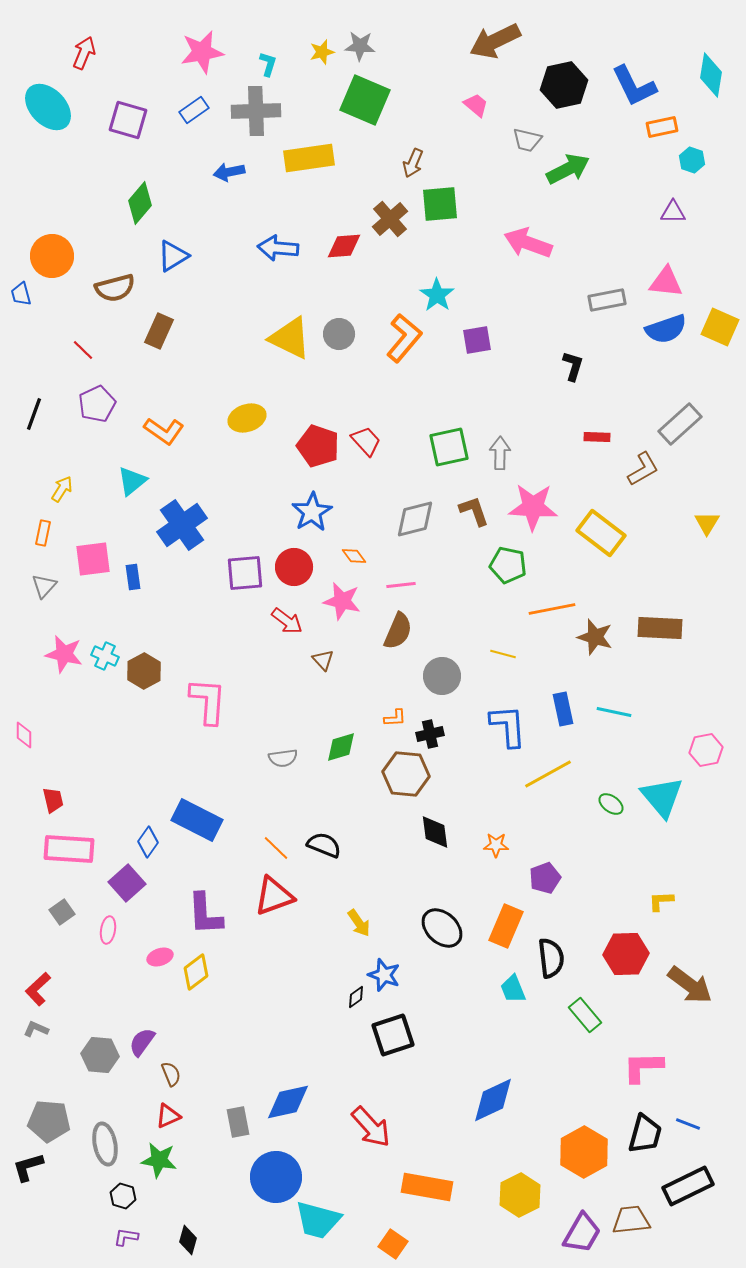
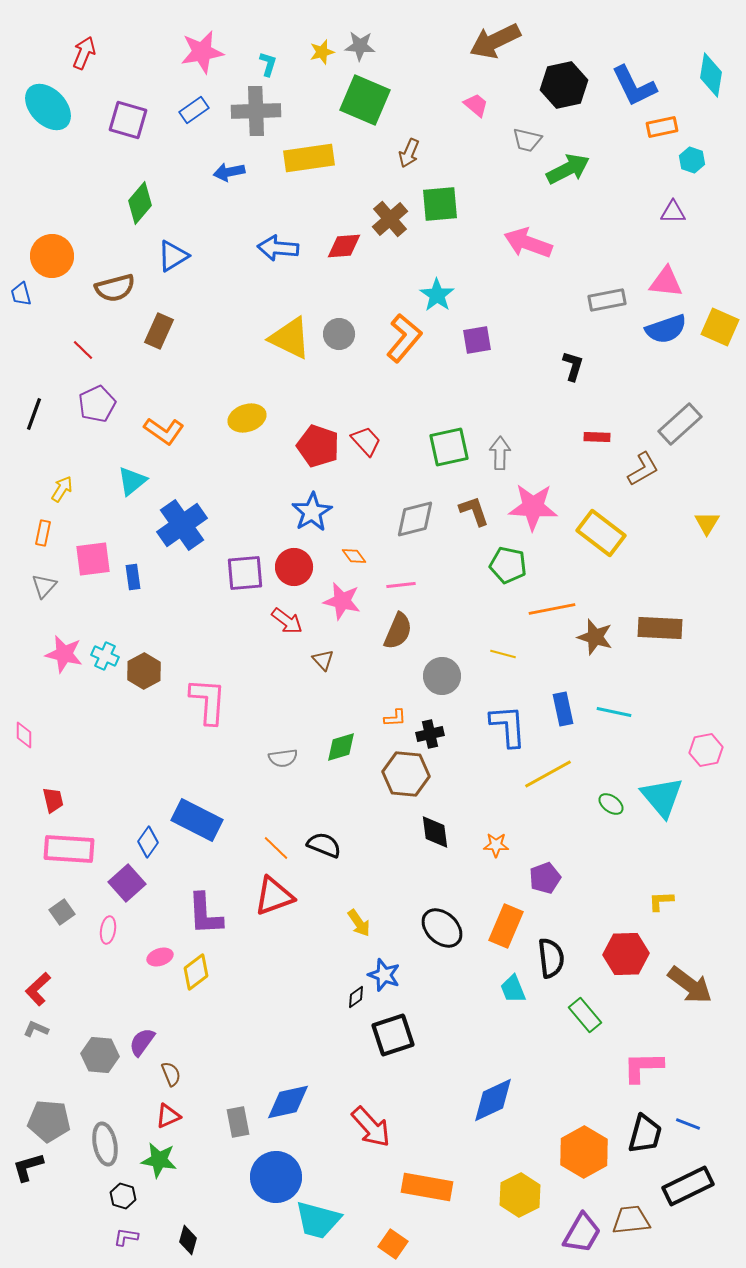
brown arrow at (413, 163): moved 4 px left, 10 px up
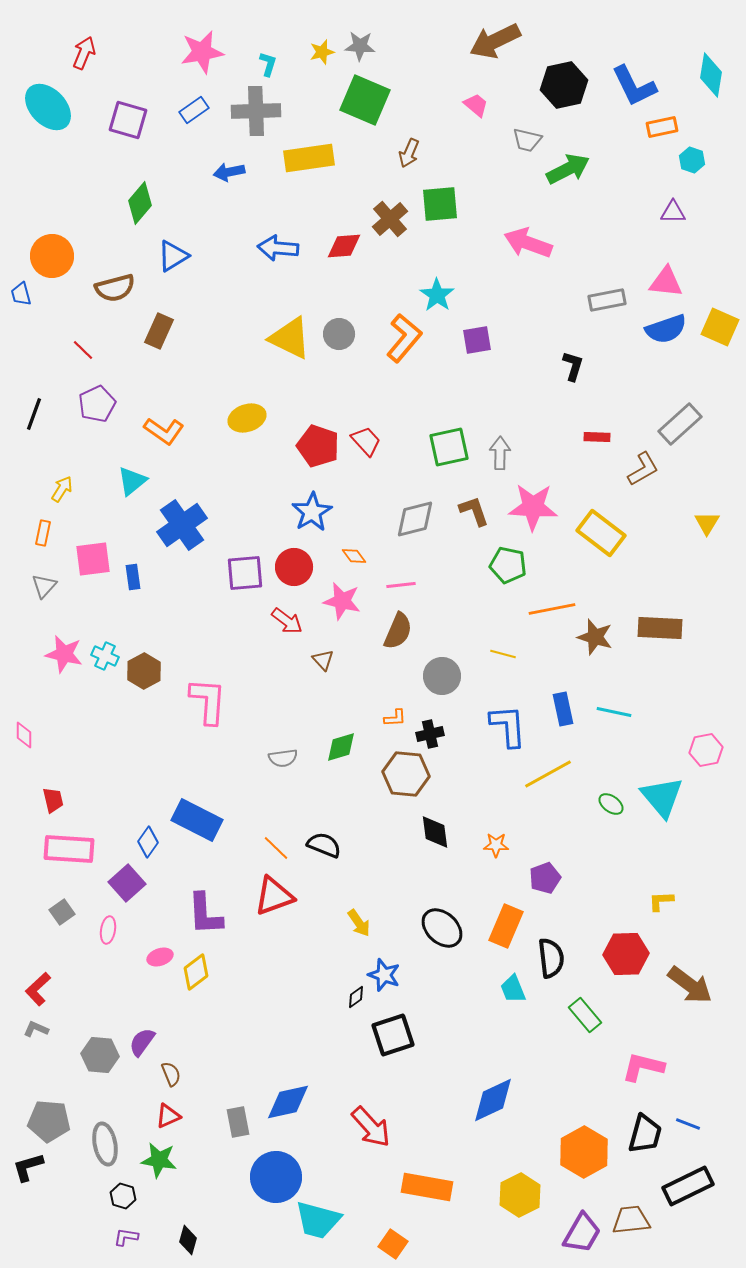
pink L-shape at (643, 1067): rotated 15 degrees clockwise
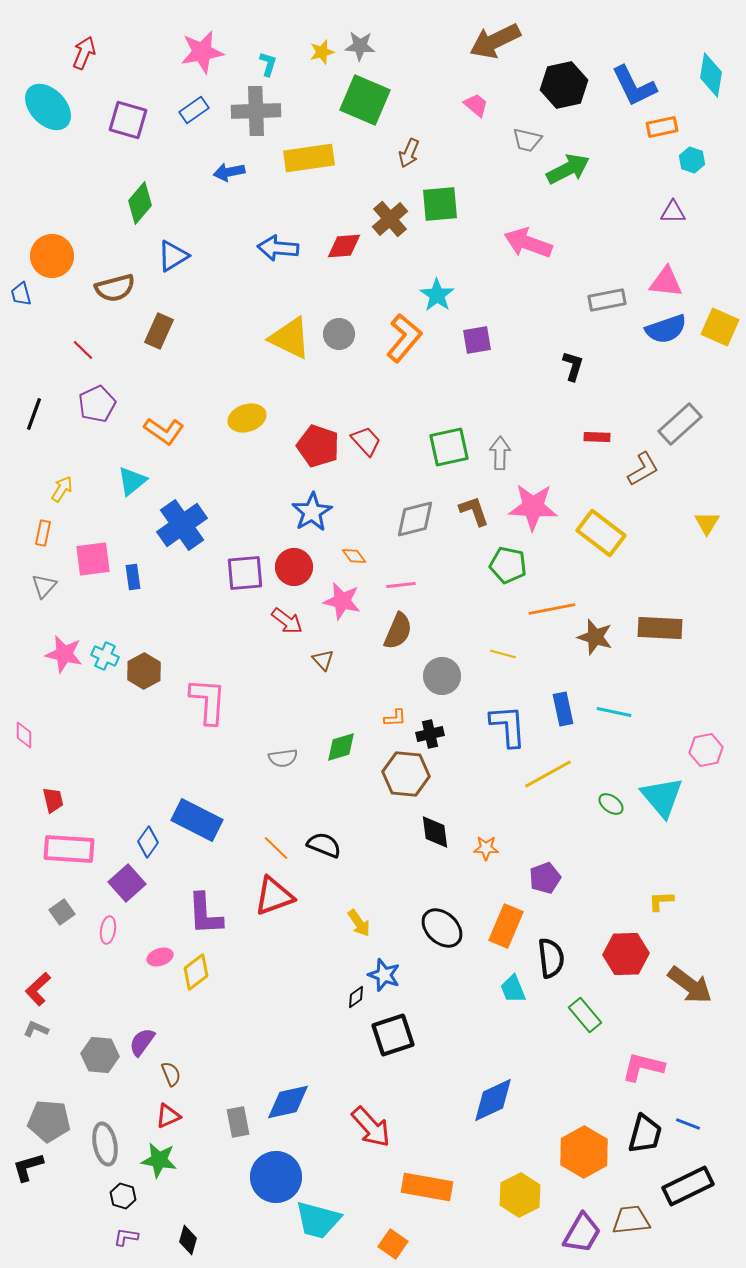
orange star at (496, 845): moved 10 px left, 3 px down
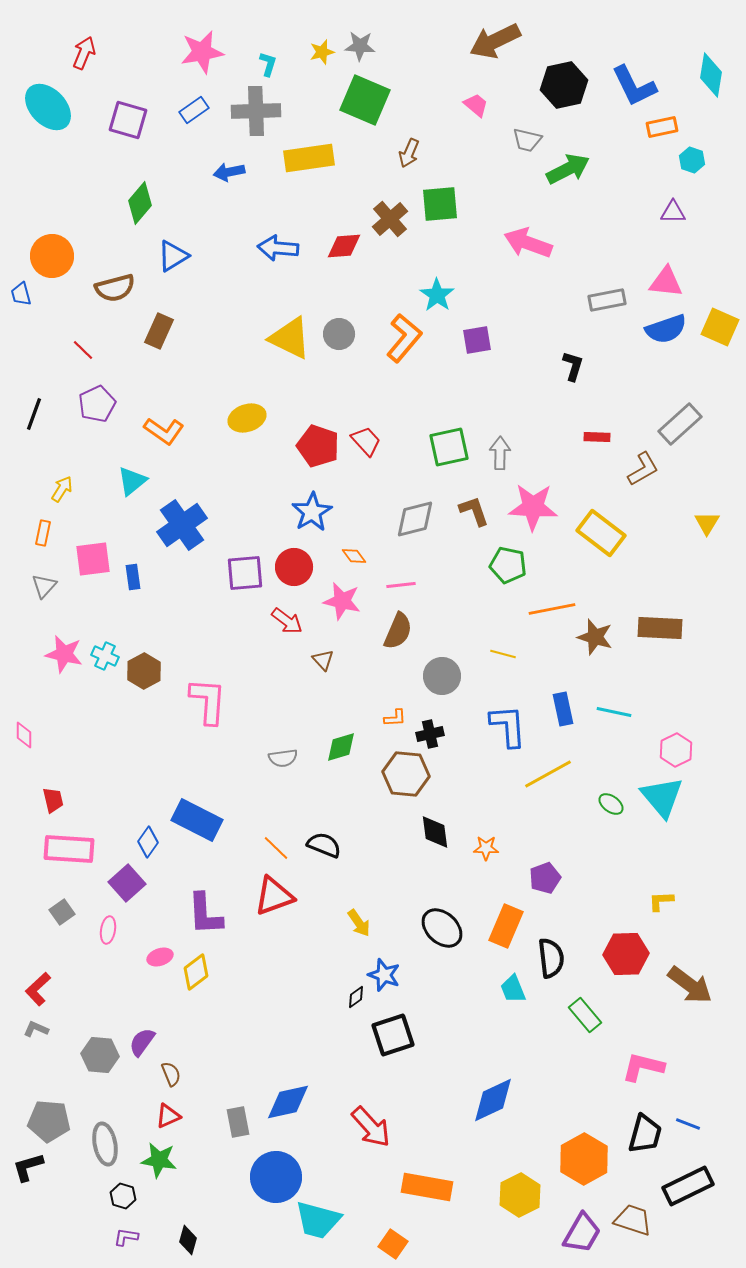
pink hexagon at (706, 750): moved 30 px left; rotated 16 degrees counterclockwise
orange hexagon at (584, 1152): moved 7 px down
brown trapezoid at (631, 1220): moved 2 px right; rotated 24 degrees clockwise
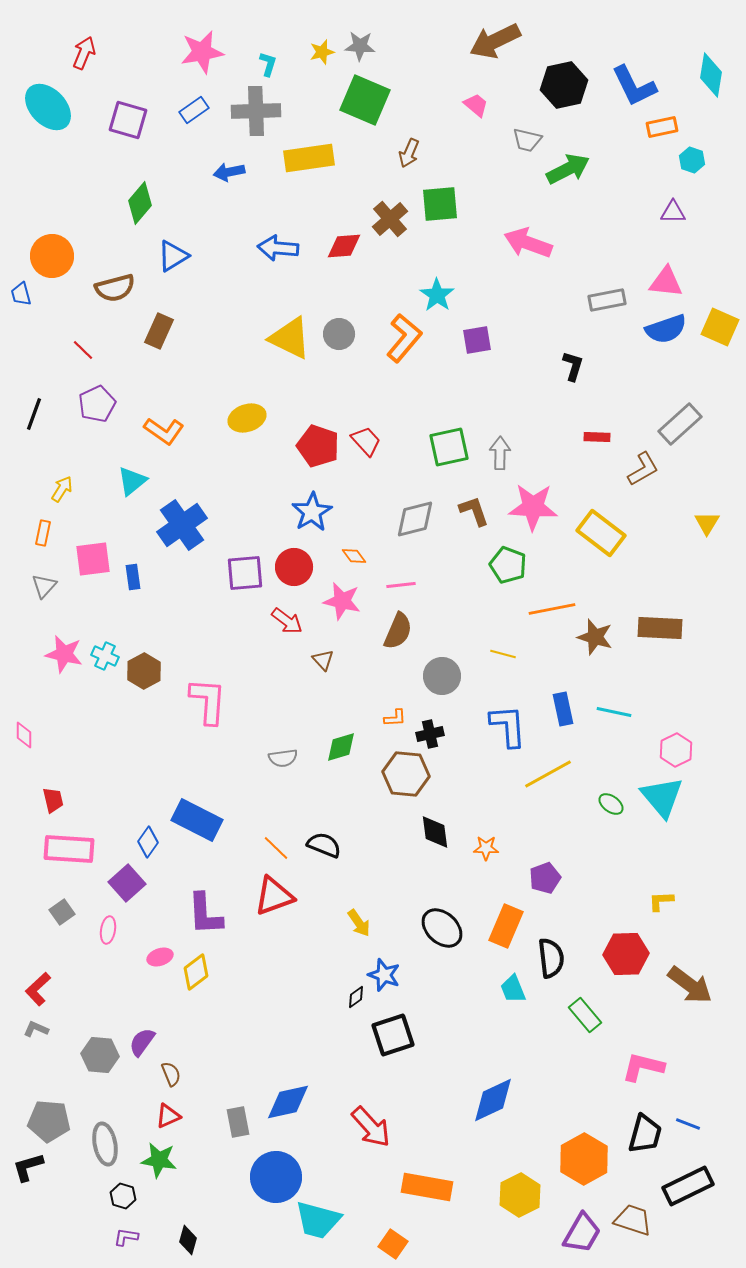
green pentagon at (508, 565): rotated 9 degrees clockwise
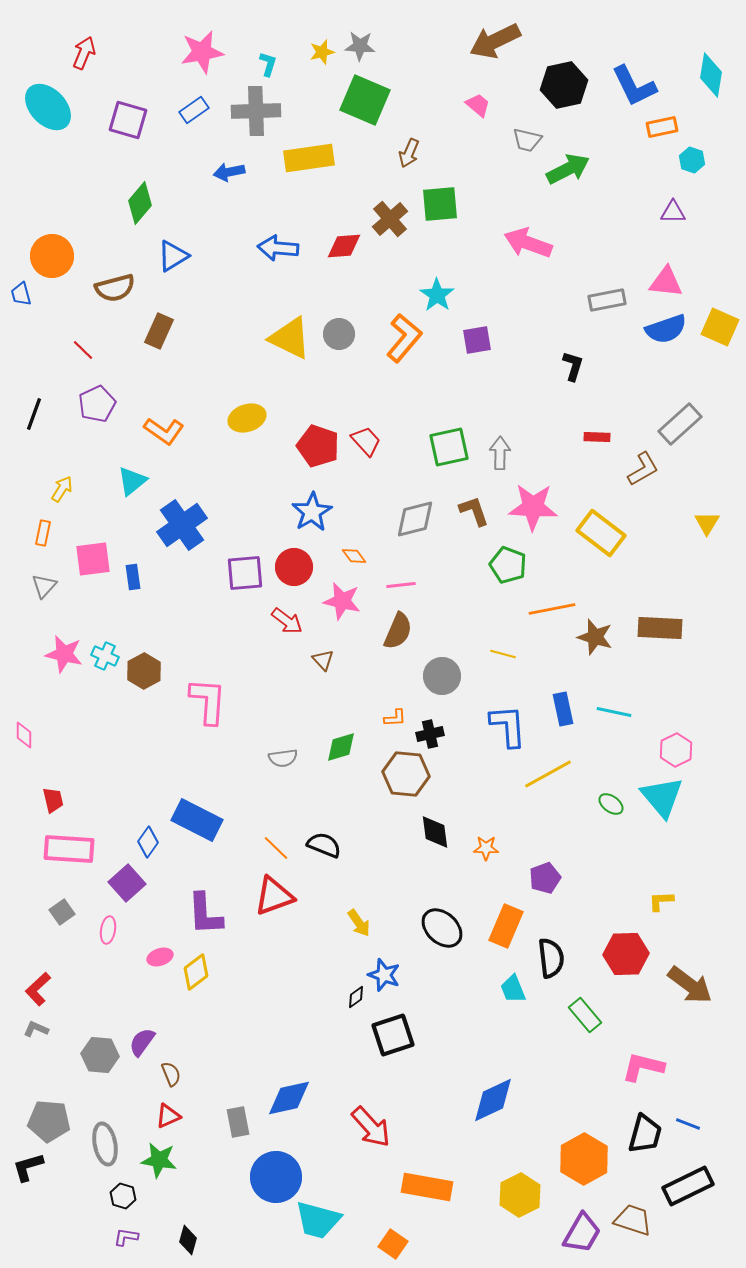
pink trapezoid at (476, 105): moved 2 px right
blue diamond at (288, 1102): moved 1 px right, 4 px up
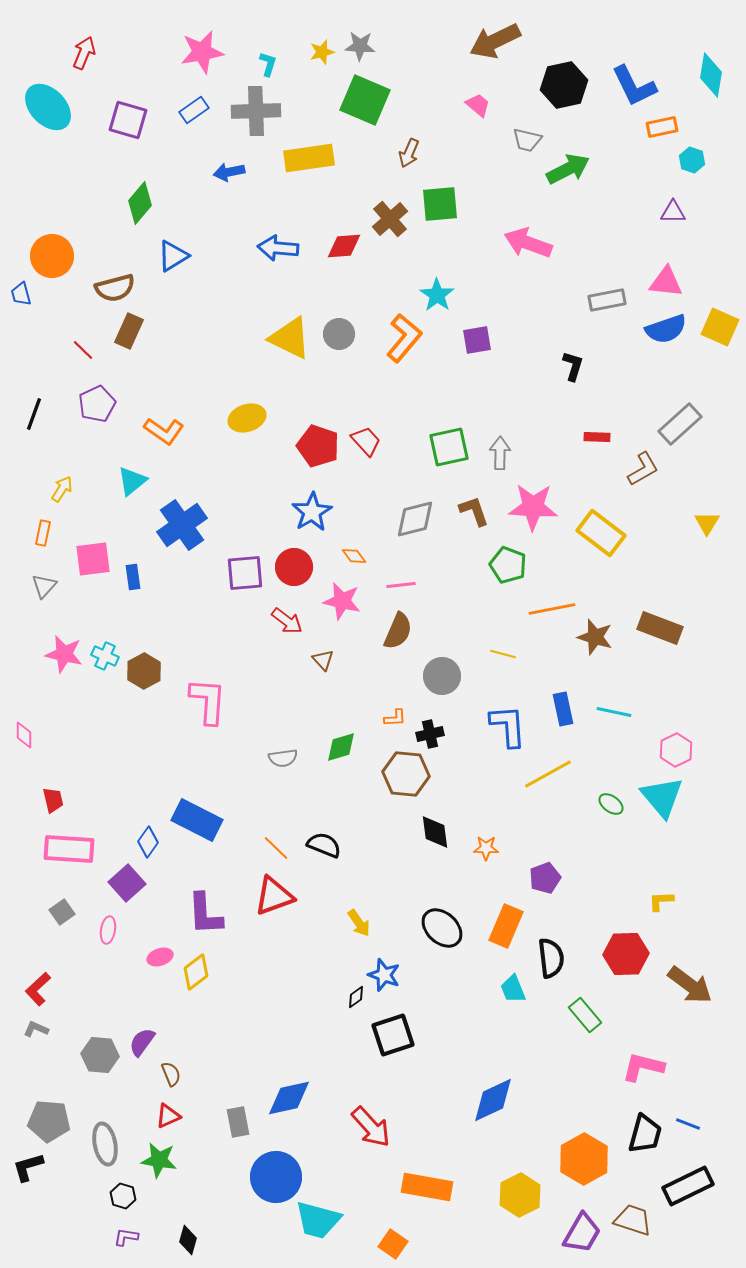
brown rectangle at (159, 331): moved 30 px left
brown rectangle at (660, 628): rotated 18 degrees clockwise
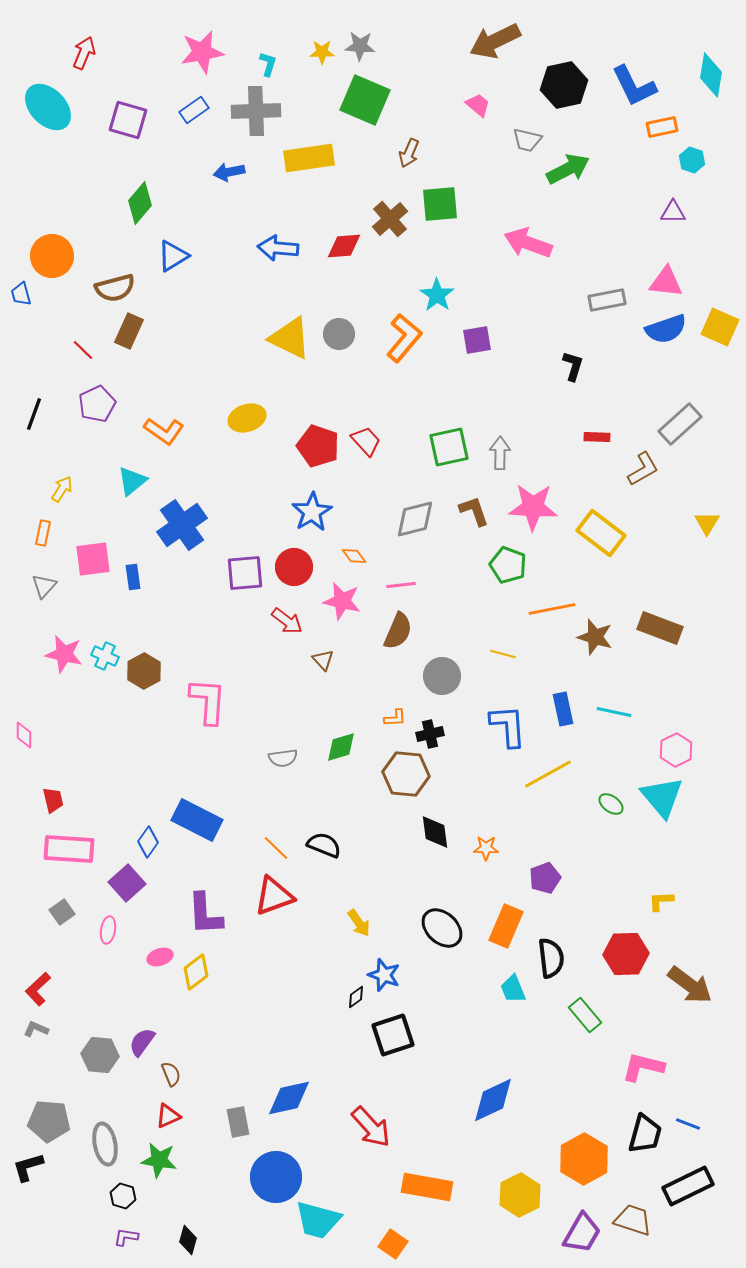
yellow star at (322, 52): rotated 15 degrees clockwise
